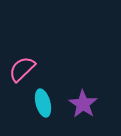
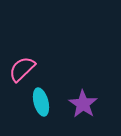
cyan ellipse: moved 2 px left, 1 px up
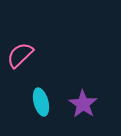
pink semicircle: moved 2 px left, 14 px up
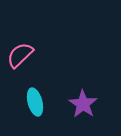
cyan ellipse: moved 6 px left
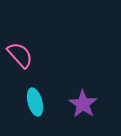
pink semicircle: rotated 92 degrees clockwise
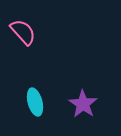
pink semicircle: moved 3 px right, 23 px up
